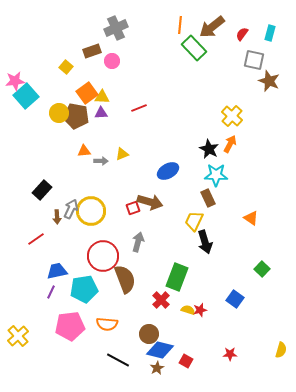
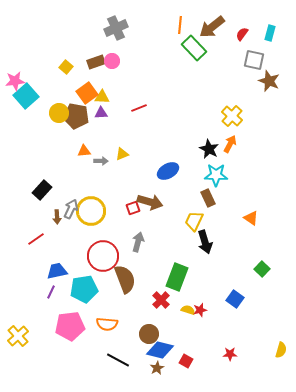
brown rectangle at (92, 51): moved 4 px right, 11 px down
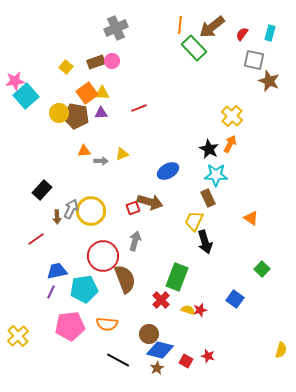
yellow triangle at (102, 97): moved 4 px up
gray arrow at (138, 242): moved 3 px left, 1 px up
red star at (230, 354): moved 22 px left, 2 px down; rotated 16 degrees clockwise
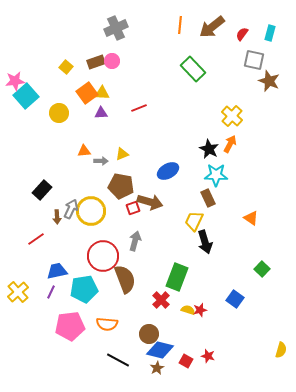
green rectangle at (194, 48): moved 1 px left, 21 px down
brown pentagon at (76, 116): moved 45 px right, 70 px down
yellow cross at (18, 336): moved 44 px up
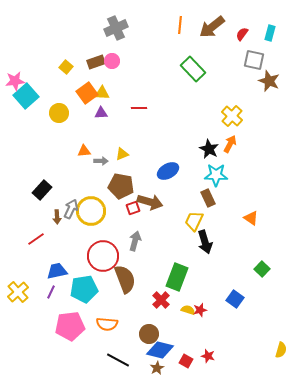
red line at (139, 108): rotated 21 degrees clockwise
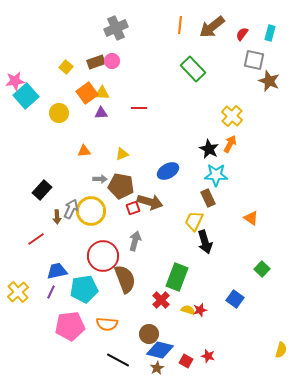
gray arrow at (101, 161): moved 1 px left, 18 px down
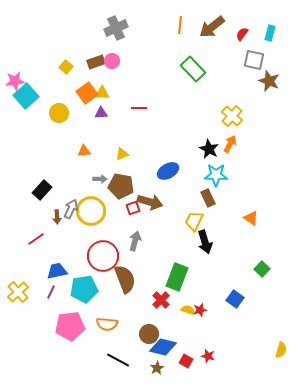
blue diamond at (160, 350): moved 3 px right, 3 px up
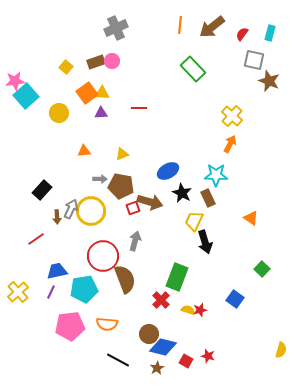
black star at (209, 149): moved 27 px left, 44 px down
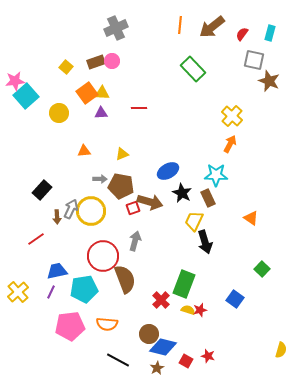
green rectangle at (177, 277): moved 7 px right, 7 px down
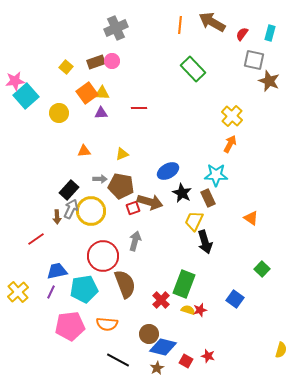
brown arrow at (212, 27): moved 5 px up; rotated 68 degrees clockwise
black rectangle at (42, 190): moved 27 px right
brown semicircle at (125, 279): moved 5 px down
